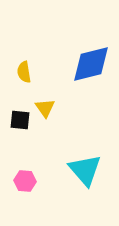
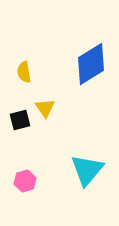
blue diamond: rotated 18 degrees counterclockwise
black square: rotated 20 degrees counterclockwise
cyan triangle: moved 2 px right; rotated 21 degrees clockwise
pink hexagon: rotated 20 degrees counterclockwise
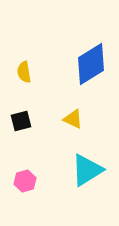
yellow triangle: moved 28 px right, 11 px down; rotated 30 degrees counterclockwise
black square: moved 1 px right, 1 px down
cyan triangle: rotated 18 degrees clockwise
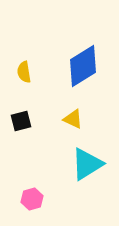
blue diamond: moved 8 px left, 2 px down
cyan triangle: moved 6 px up
pink hexagon: moved 7 px right, 18 px down
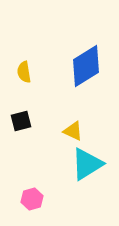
blue diamond: moved 3 px right
yellow triangle: moved 12 px down
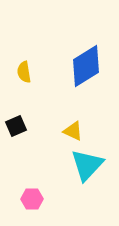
black square: moved 5 px left, 5 px down; rotated 10 degrees counterclockwise
cyan triangle: moved 1 px down; rotated 15 degrees counterclockwise
pink hexagon: rotated 15 degrees clockwise
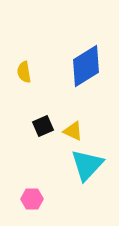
black square: moved 27 px right
